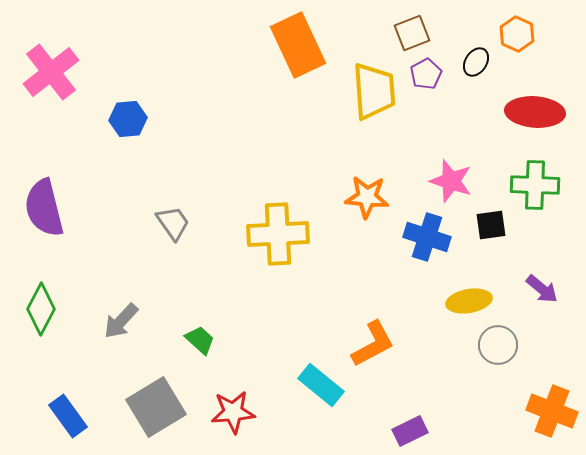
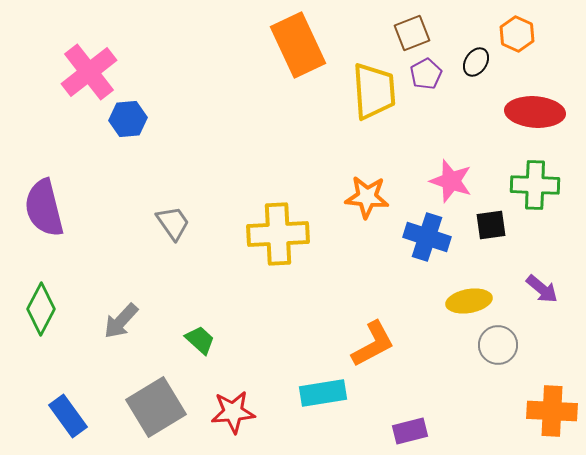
pink cross: moved 38 px right
cyan rectangle: moved 2 px right, 8 px down; rotated 48 degrees counterclockwise
orange cross: rotated 18 degrees counterclockwise
purple rectangle: rotated 12 degrees clockwise
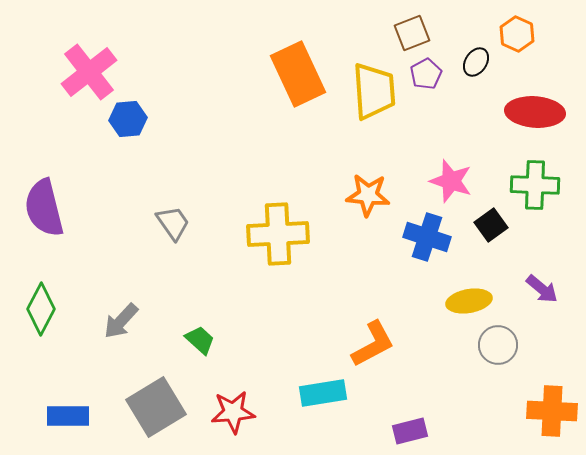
orange rectangle: moved 29 px down
orange star: moved 1 px right, 2 px up
black square: rotated 28 degrees counterclockwise
blue rectangle: rotated 54 degrees counterclockwise
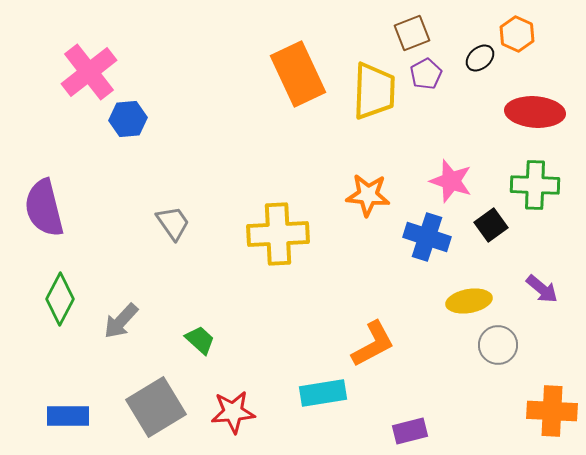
black ellipse: moved 4 px right, 4 px up; rotated 16 degrees clockwise
yellow trapezoid: rotated 6 degrees clockwise
green diamond: moved 19 px right, 10 px up
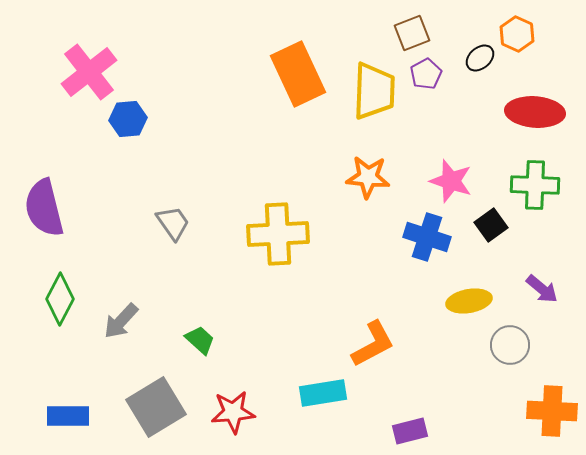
orange star: moved 18 px up
gray circle: moved 12 px right
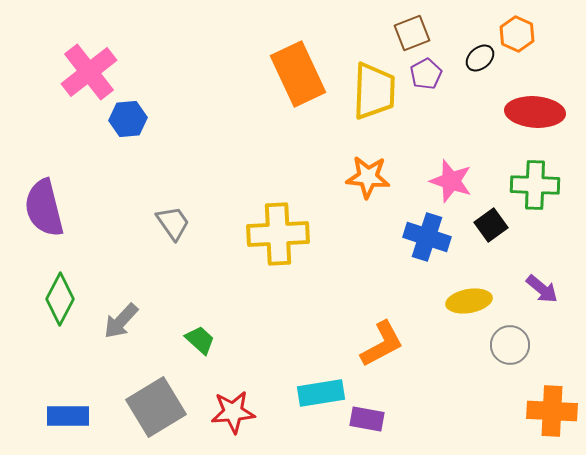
orange L-shape: moved 9 px right
cyan rectangle: moved 2 px left
purple rectangle: moved 43 px left, 12 px up; rotated 24 degrees clockwise
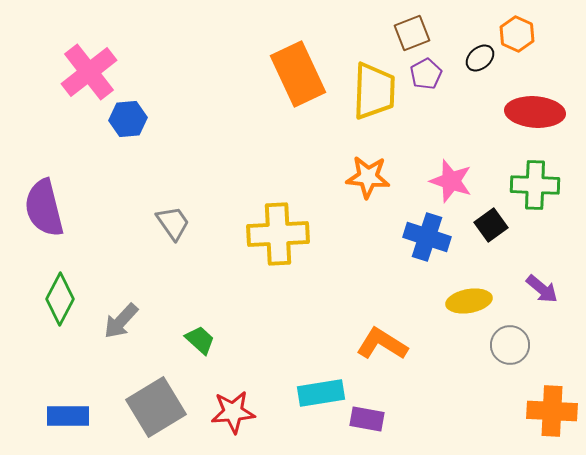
orange L-shape: rotated 120 degrees counterclockwise
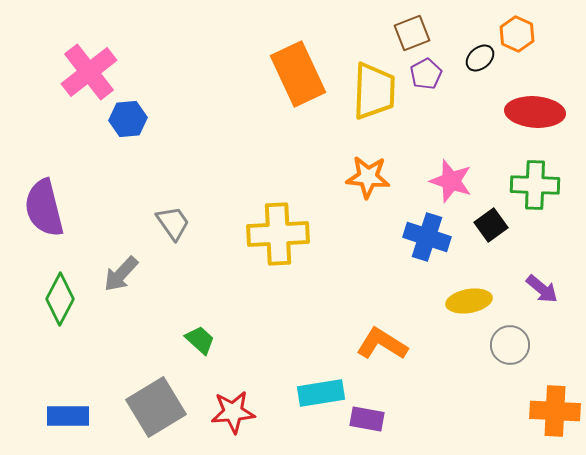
gray arrow: moved 47 px up
orange cross: moved 3 px right
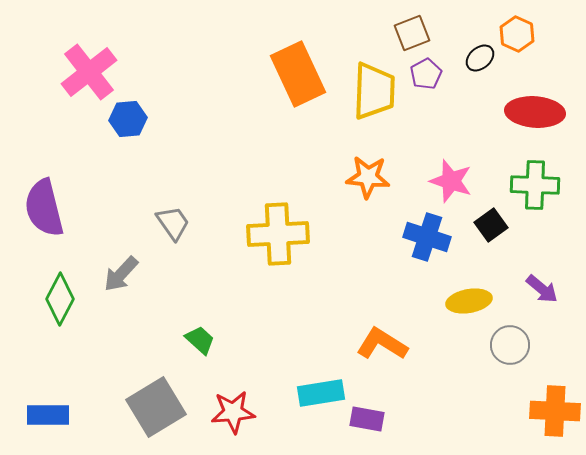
blue rectangle: moved 20 px left, 1 px up
